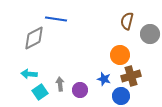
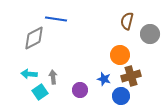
gray arrow: moved 7 px left, 7 px up
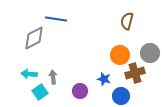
gray circle: moved 19 px down
brown cross: moved 4 px right, 3 px up
purple circle: moved 1 px down
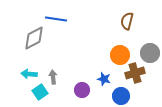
purple circle: moved 2 px right, 1 px up
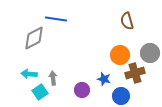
brown semicircle: rotated 30 degrees counterclockwise
gray arrow: moved 1 px down
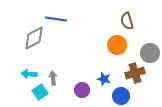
orange circle: moved 3 px left, 10 px up
